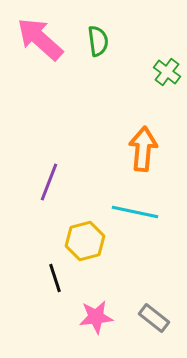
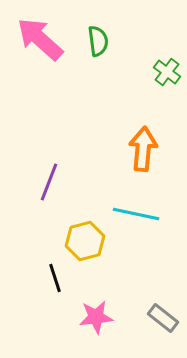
cyan line: moved 1 px right, 2 px down
gray rectangle: moved 9 px right
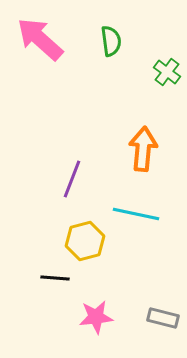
green semicircle: moved 13 px right
purple line: moved 23 px right, 3 px up
black line: rotated 68 degrees counterclockwise
gray rectangle: rotated 24 degrees counterclockwise
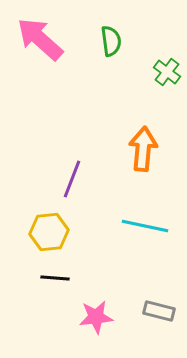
cyan line: moved 9 px right, 12 px down
yellow hexagon: moved 36 px left, 9 px up; rotated 9 degrees clockwise
gray rectangle: moved 4 px left, 7 px up
